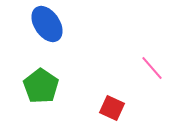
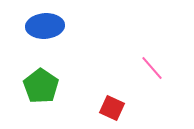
blue ellipse: moved 2 px left, 2 px down; rotated 60 degrees counterclockwise
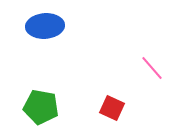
green pentagon: moved 21 px down; rotated 24 degrees counterclockwise
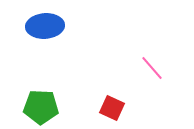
green pentagon: rotated 8 degrees counterclockwise
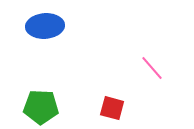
red square: rotated 10 degrees counterclockwise
